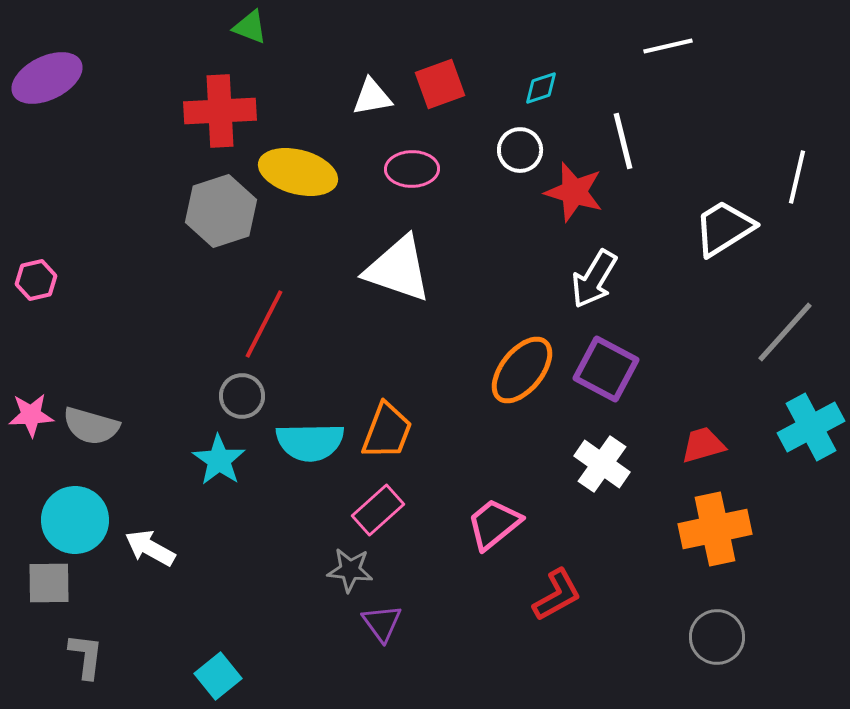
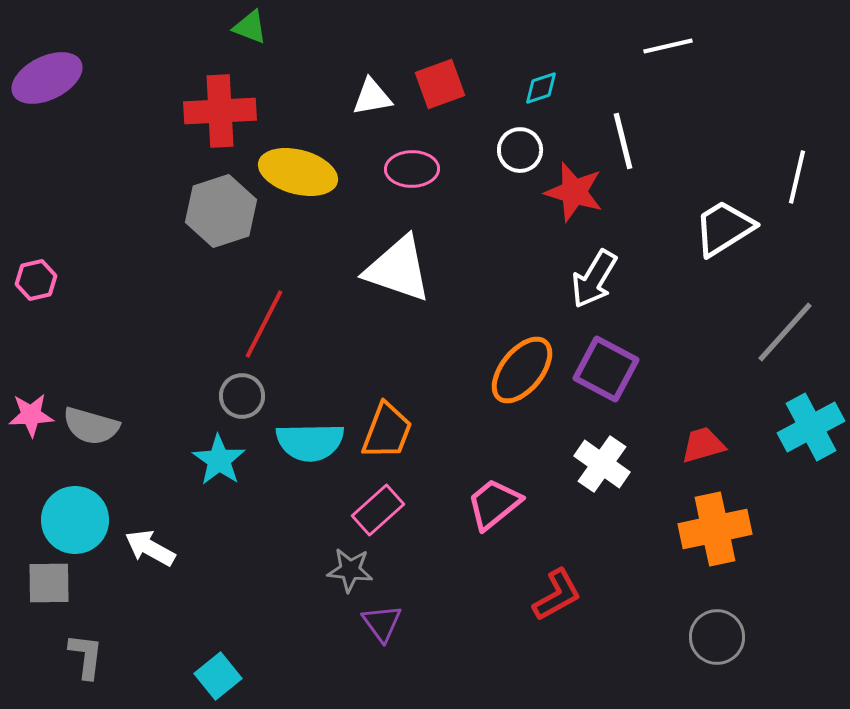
pink trapezoid at (494, 524): moved 20 px up
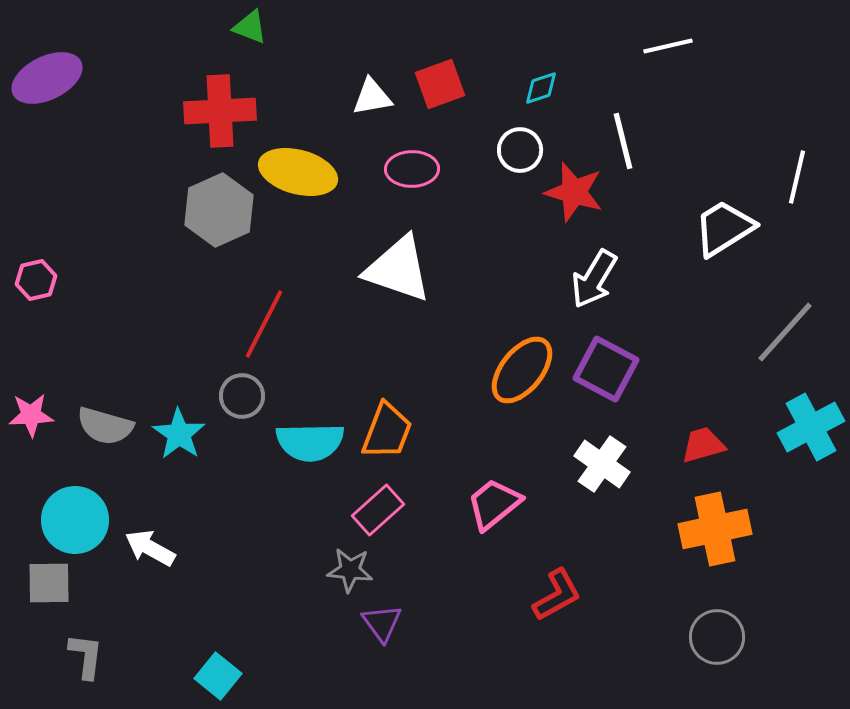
gray hexagon at (221, 211): moved 2 px left, 1 px up; rotated 6 degrees counterclockwise
gray semicircle at (91, 426): moved 14 px right
cyan star at (219, 460): moved 40 px left, 26 px up
cyan square at (218, 676): rotated 12 degrees counterclockwise
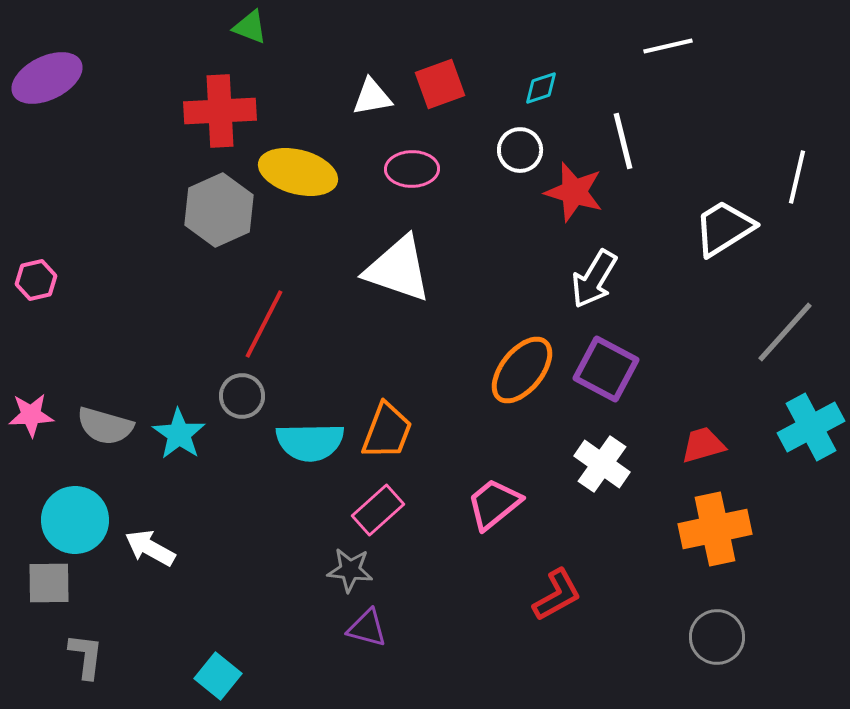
purple triangle at (382, 623): moved 15 px left, 5 px down; rotated 39 degrees counterclockwise
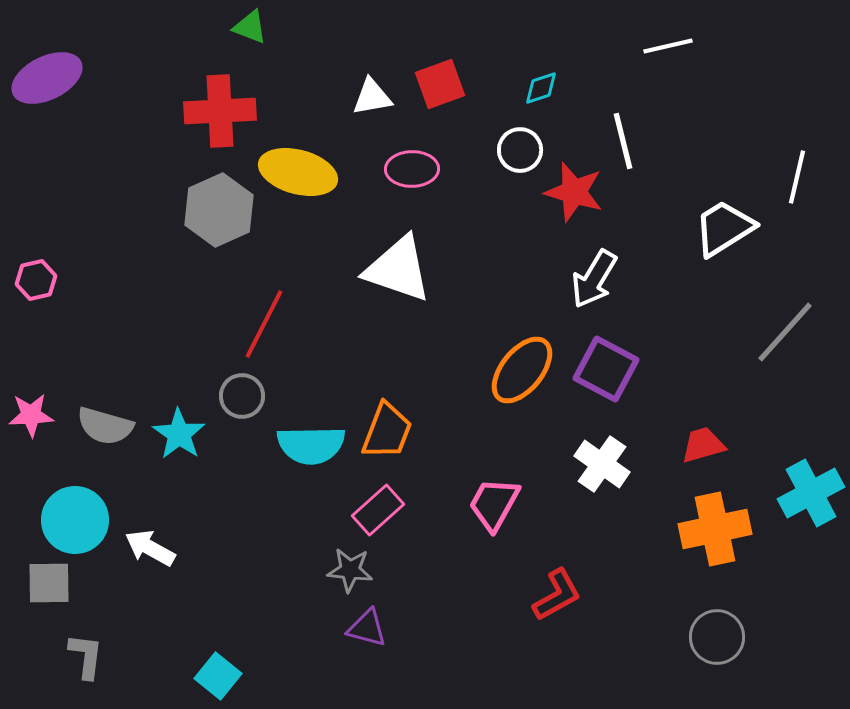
cyan cross at (811, 427): moved 66 px down
cyan semicircle at (310, 442): moved 1 px right, 3 px down
pink trapezoid at (494, 504): rotated 22 degrees counterclockwise
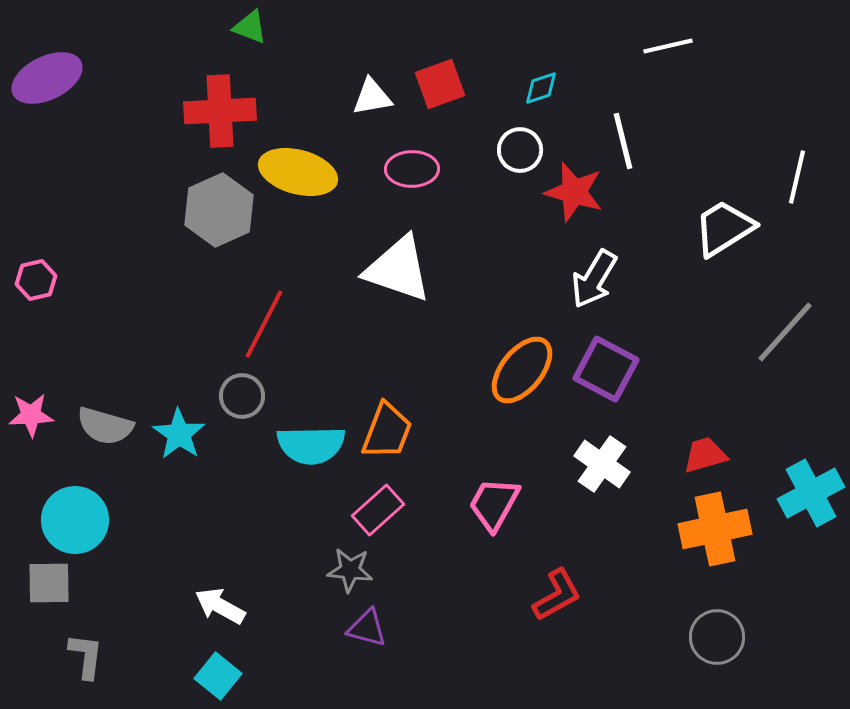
red trapezoid at (703, 445): moved 2 px right, 10 px down
white arrow at (150, 548): moved 70 px right, 58 px down
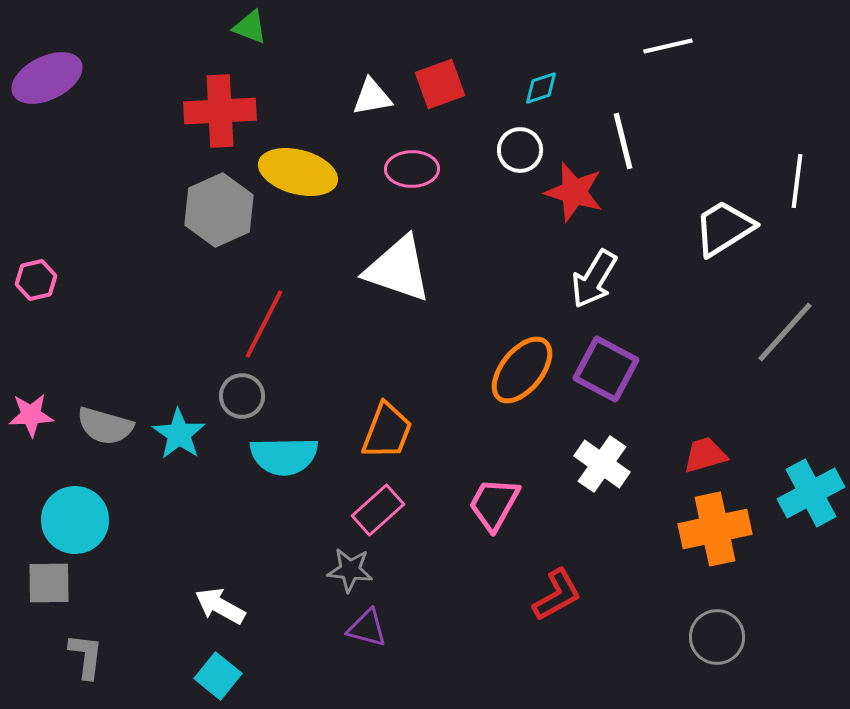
white line at (797, 177): moved 4 px down; rotated 6 degrees counterclockwise
cyan semicircle at (311, 445): moved 27 px left, 11 px down
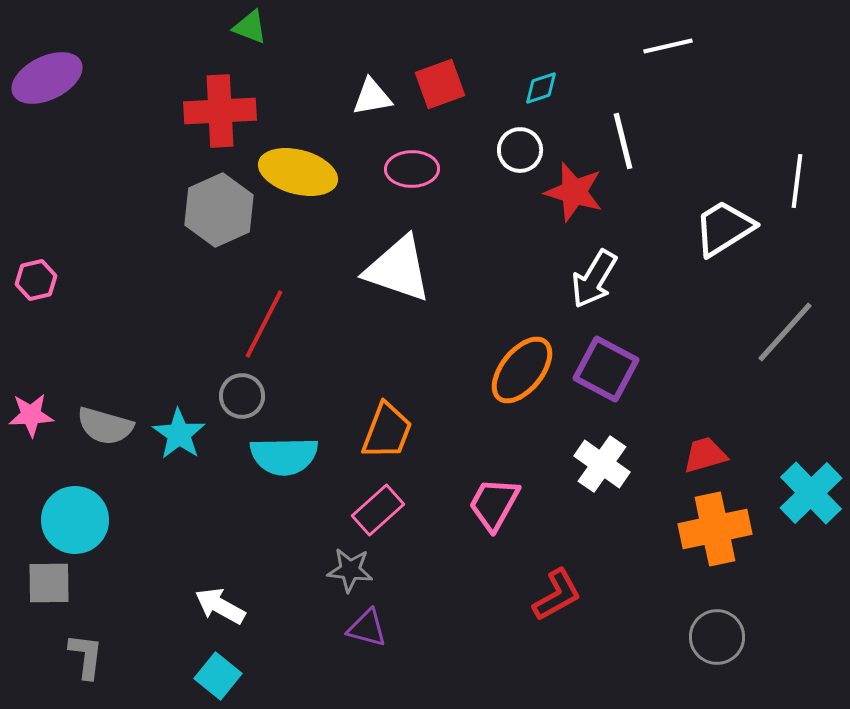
cyan cross at (811, 493): rotated 16 degrees counterclockwise
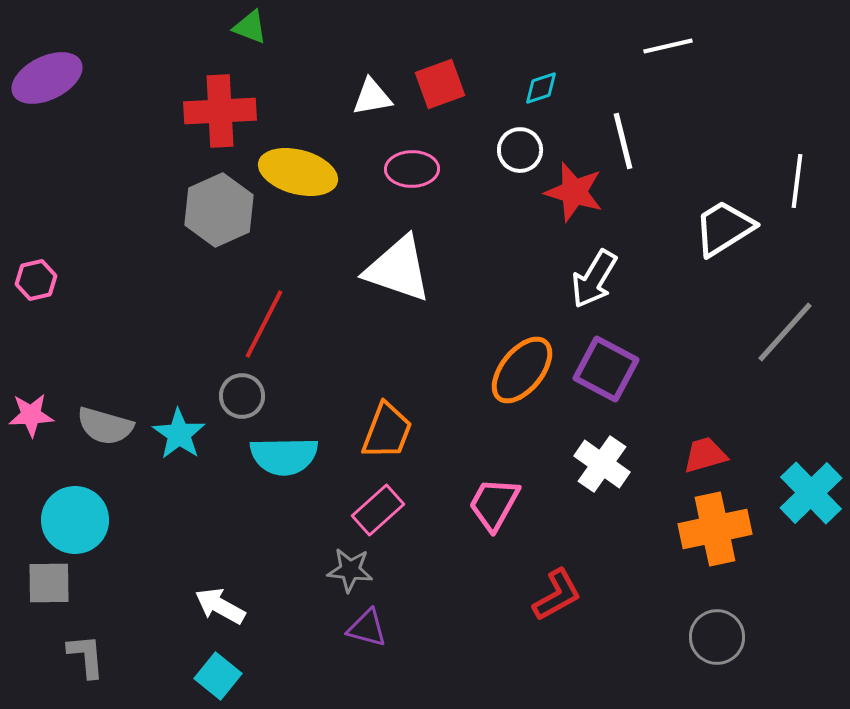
gray L-shape at (86, 656): rotated 12 degrees counterclockwise
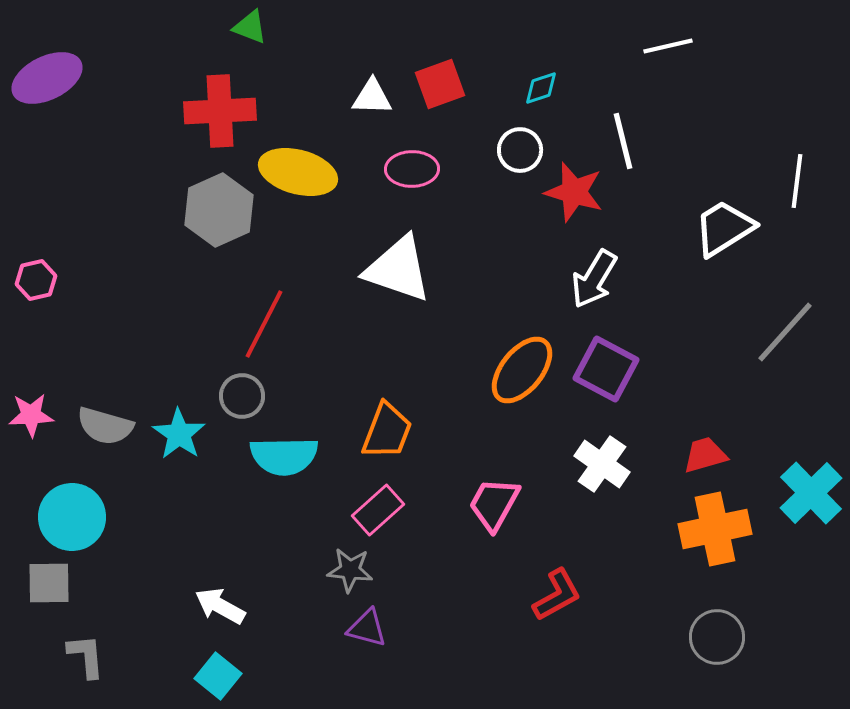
white triangle at (372, 97): rotated 12 degrees clockwise
cyan circle at (75, 520): moved 3 px left, 3 px up
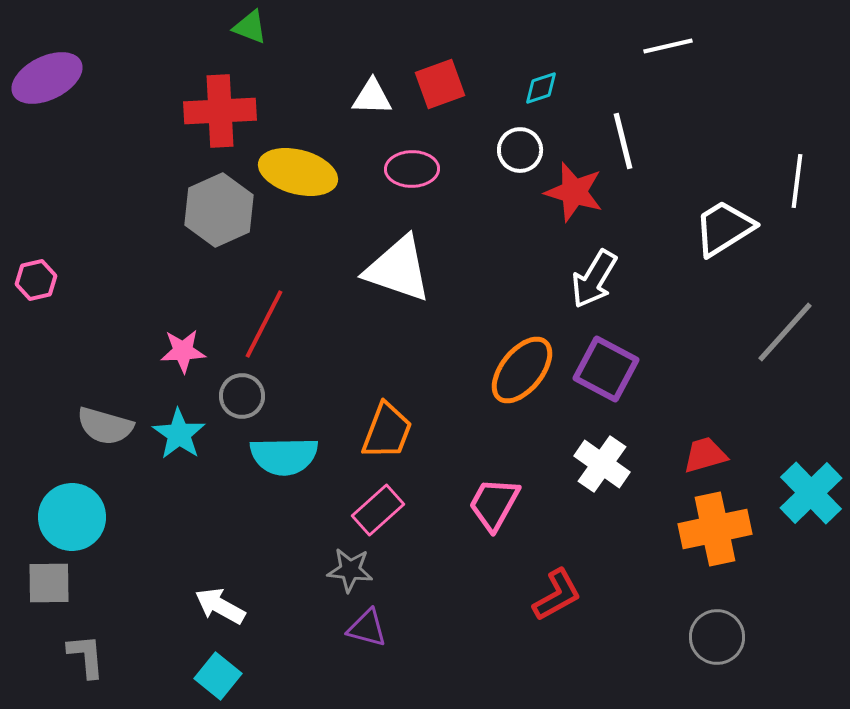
pink star at (31, 415): moved 152 px right, 64 px up
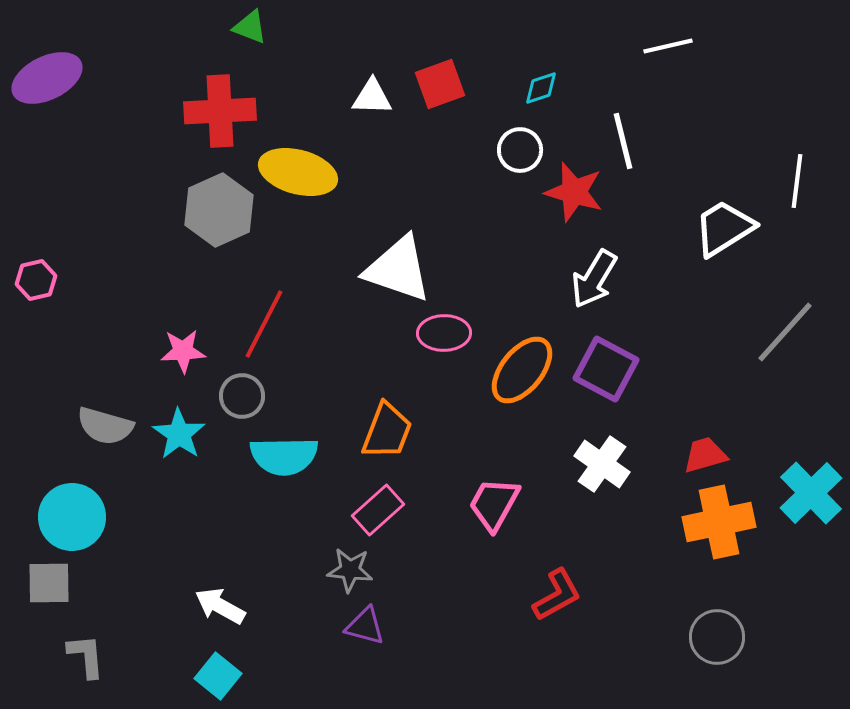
pink ellipse at (412, 169): moved 32 px right, 164 px down
orange cross at (715, 529): moved 4 px right, 7 px up
purple triangle at (367, 628): moved 2 px left, 2 px up
